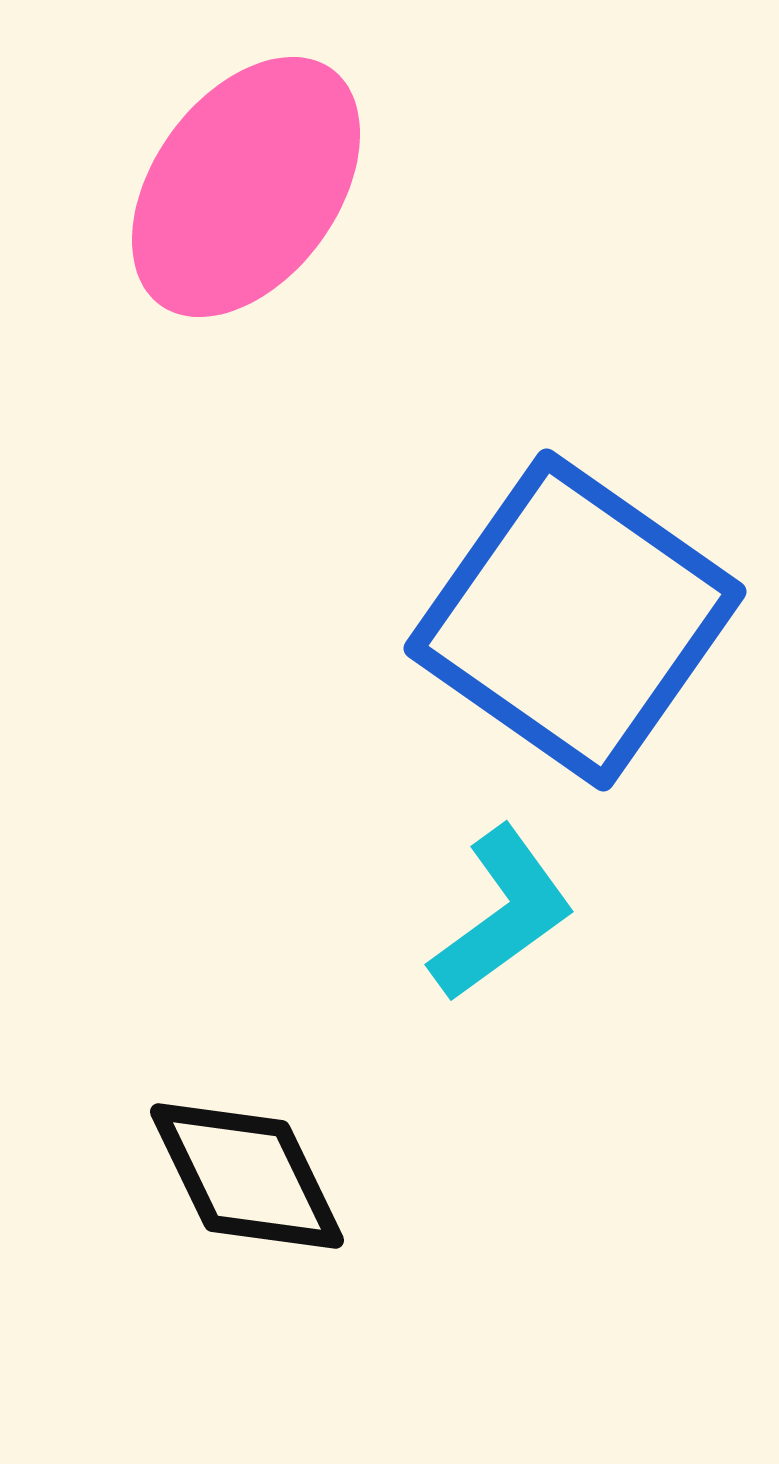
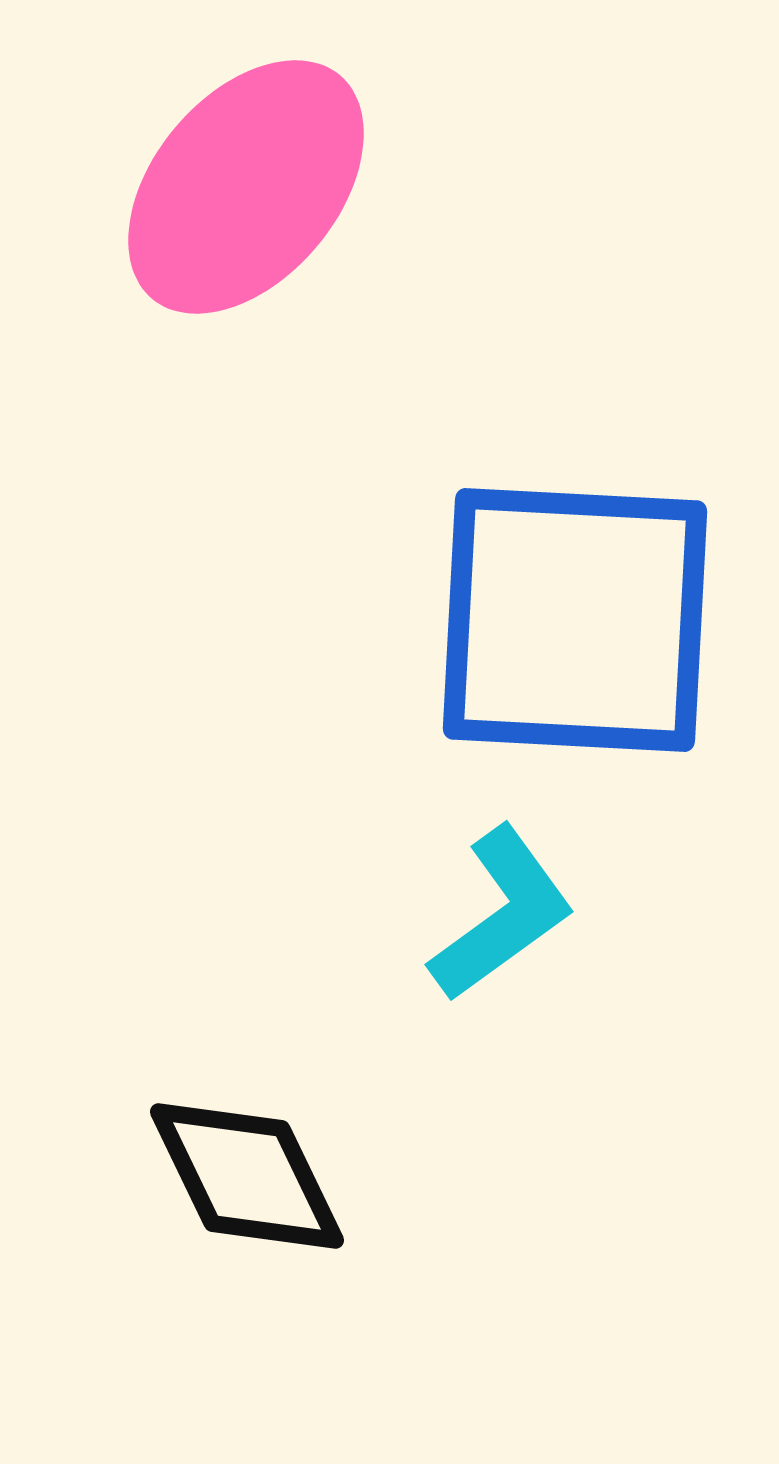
pink ellipse: rotated 4 degrees clockwise
blue square: rotated 32 degrees counterclockwise
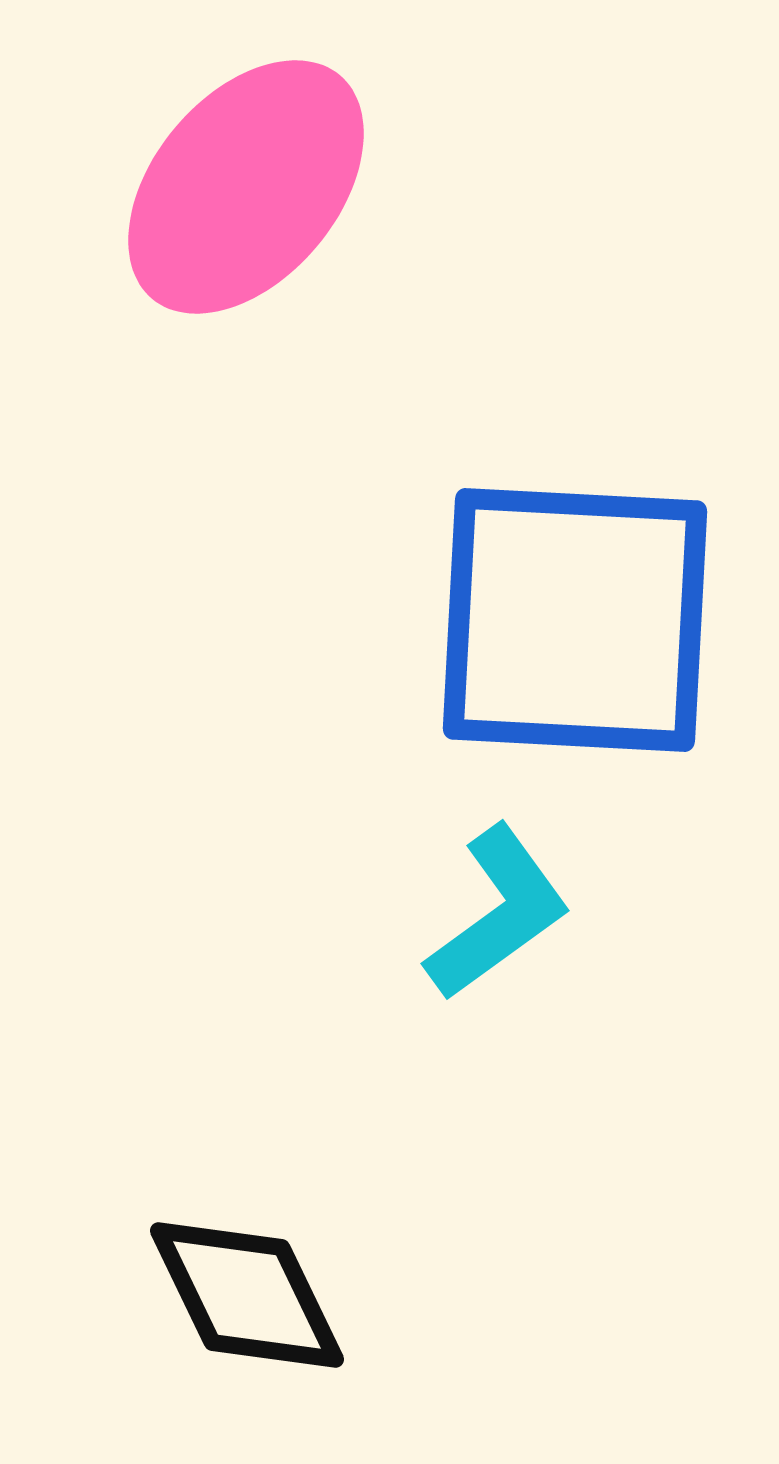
cyan L-shape: moved 4 px left, 1 px up
black diamond: moved 119 px down
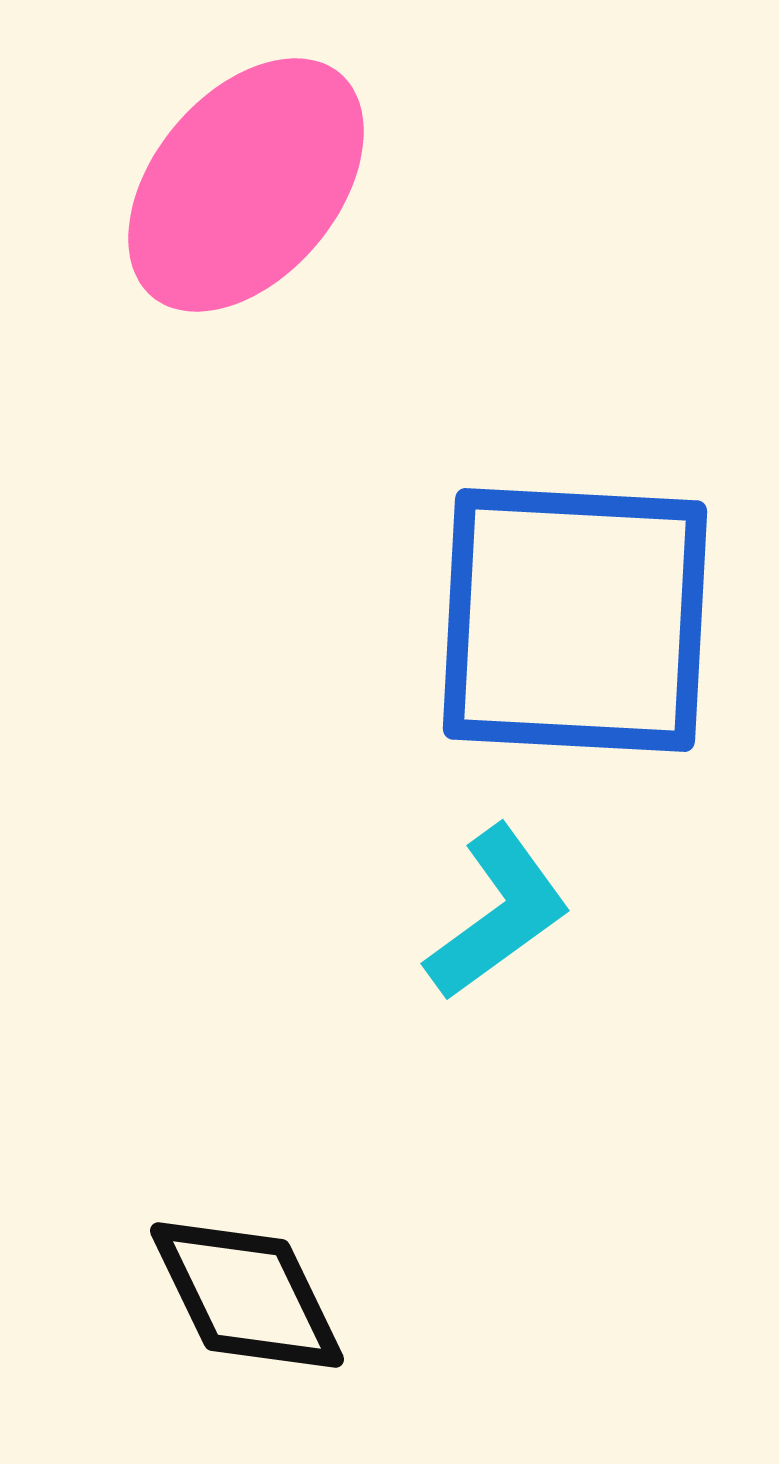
pink ellipse: moved 2 px up
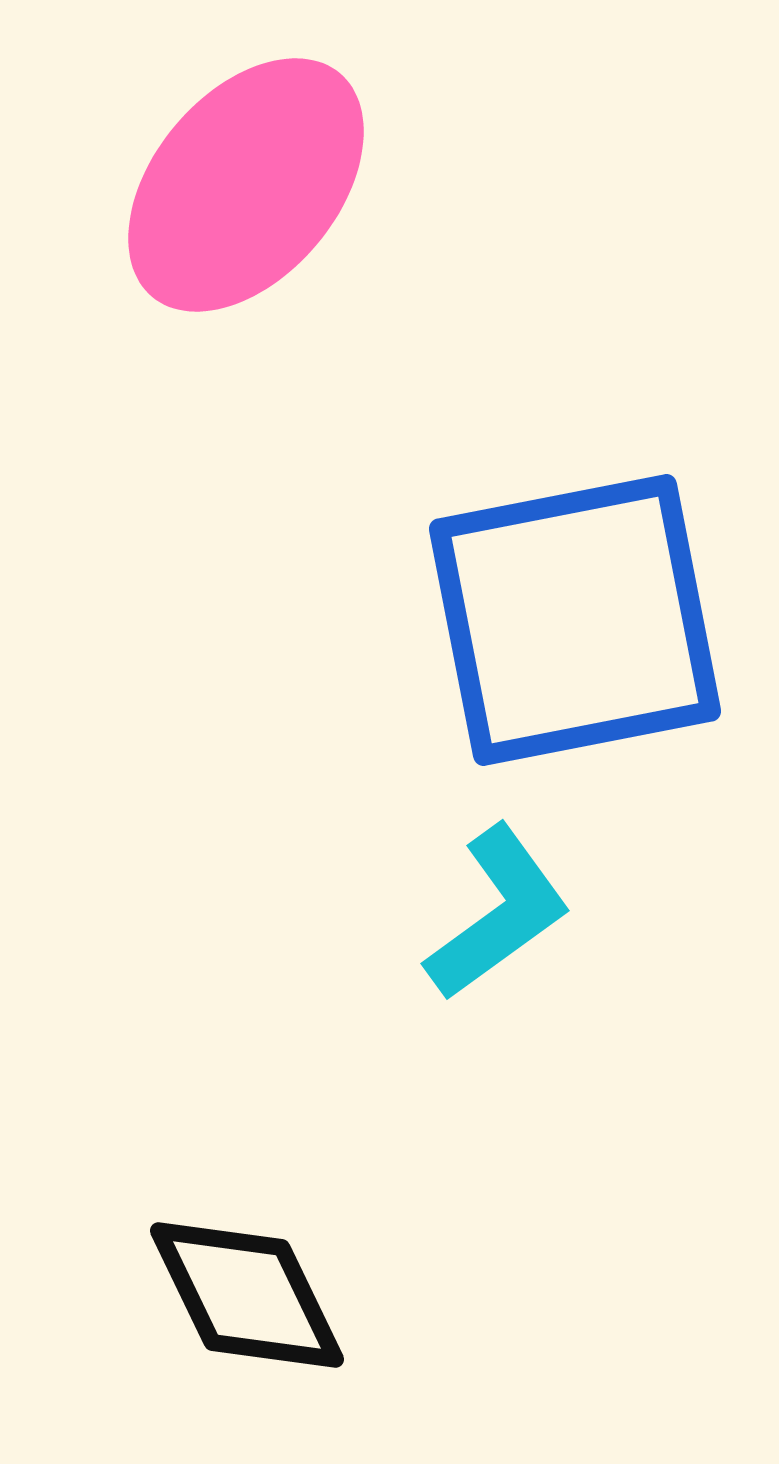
blue square: rotated 14 degrees counterclockwise
